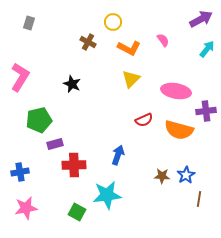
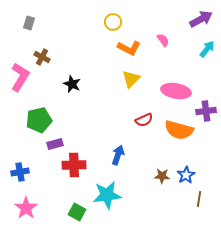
brown cross: moved 46 px left, 15 px down
pink star: rotated 25 degrees counterclockwise
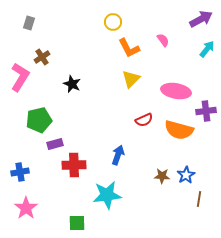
orange L-shape: rotated 35 degrees clockwise
brown cross: rotated 28 degrees clockwise
green square: moved 11 px down; rotated 30 degrees counterclockwise
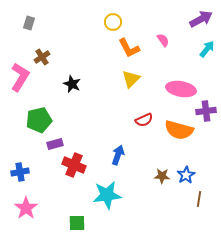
pink ellipse: moved 5 px right, 2 px up
red cross: rotated 25 degrees clockwise
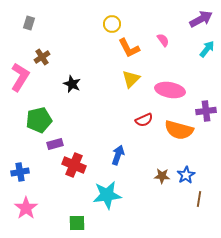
yellow circle: moved 1 px left, 2 px down
pink ellipse: moved 11 px left, 1 px down
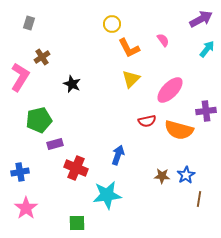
pink ellipse: rotated 56 degrees counterclockwise
red semicircle: moved 3 px right, 1 px down; rotated 12 degrees clockwise
red cross: moved 2 px right, 3 px down
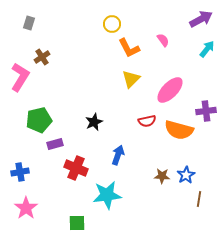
black star: moved 22 px right, 38 px down; rotated 24 degrees clockwise
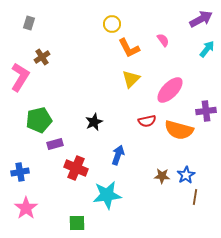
brown line: moved 4 px left, 2 px up
